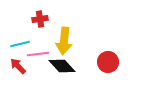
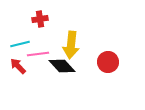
yellow arrow: moved 7 px right, 4 px down
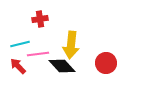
red circle: moved 2 px left, 1 px down
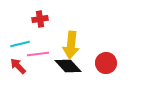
black diamond: moved 6 px right
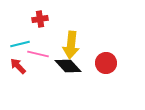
pink line: rotated 20 degrees clockwise
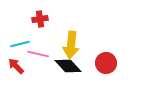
red arrow: moved 2 px left
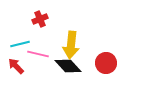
red cross: rotated 14 degrees counterclockwise
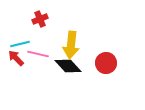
red arrow: moved 8 px up
